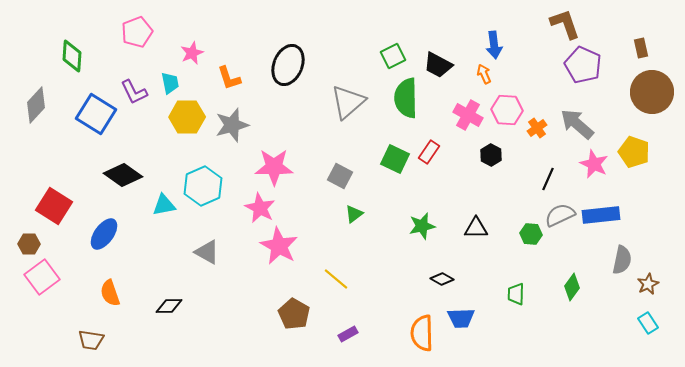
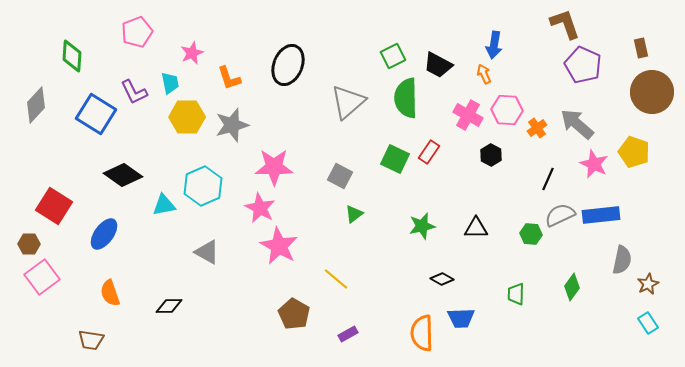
blue arrow at (494, 45): rotated 16 degrees clockwise
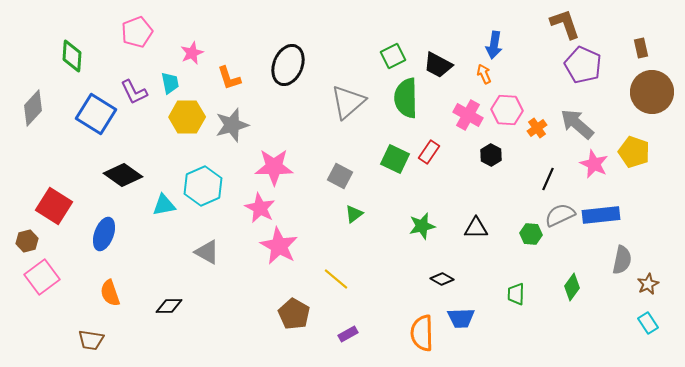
gray diamond at (36, 105): moved 3 px left, 3 px down
blue ellipse at (104, 234): rotated 16 degrees counterclockwise
brown hexagon at (29, 244): moved 2 px left, 3 px up; rotated 15 degrees counterclockwise
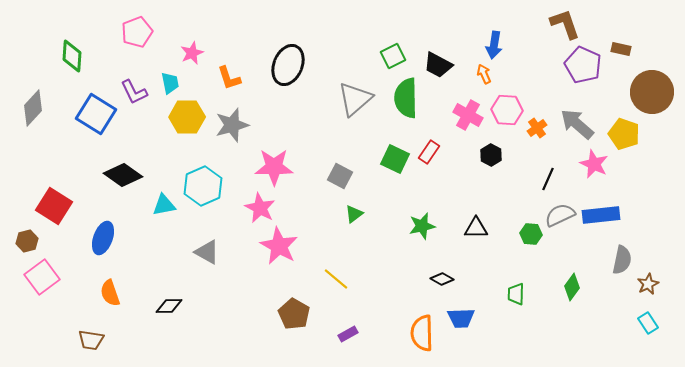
brown rectangle at (641, 48): moved 20 px left, 1 px down; rotated 66 degrees counterclockwise
gray triangle at (348, 102): moved 7 px right, 3 px up
yellow pentagon at (634, 152): moved 10 px left, 18 px up
blue ellipse at (104, 234): moved 1 px left, 4 px down
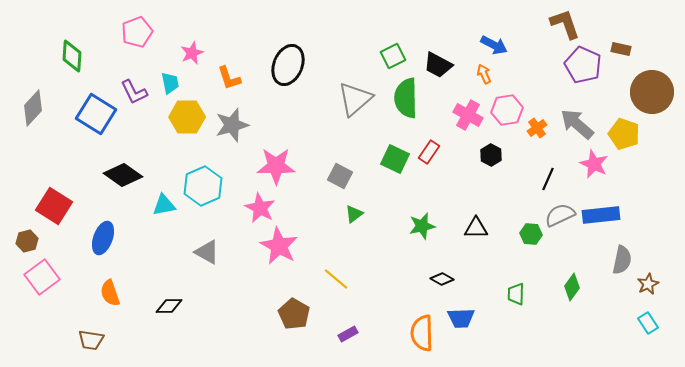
blue arrow at (494, 45): rotated 72 degrees counterclockwise
pink hexagon at (507, 110): rotated 12 degrees counterclockwise
pink star at (274, 167): moved 2 px right, 1 px up
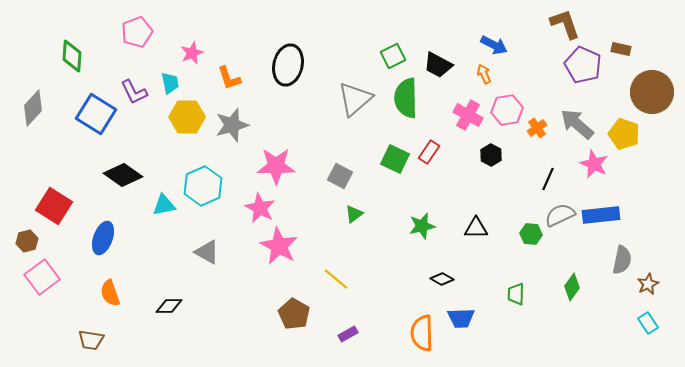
black ellipse at (288, 65): rotated 9 degrees counterclockwise
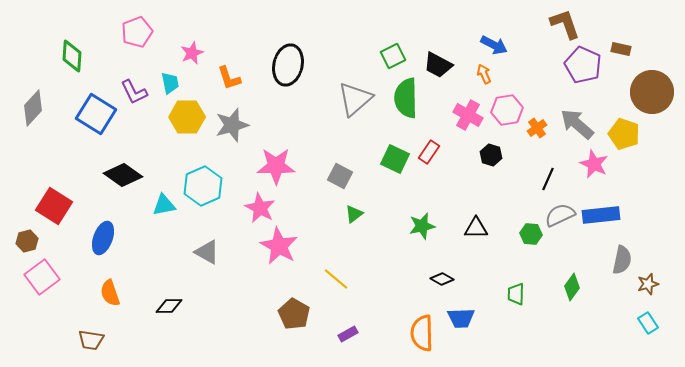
black hexagon at (491, 155): rotated 10 degrees counterclockwise
brown star at (648, 284): rotated 10 degrees clockwise
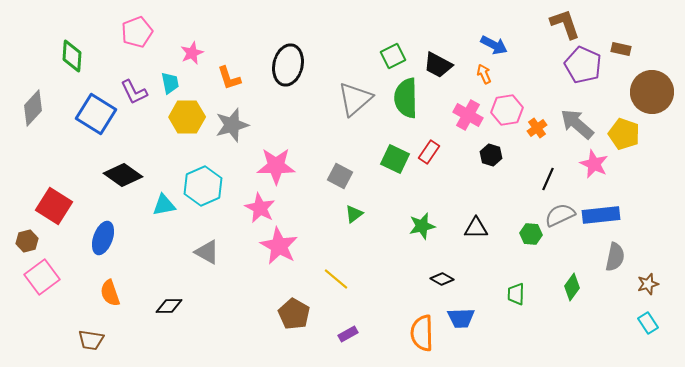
gray semicircle at (622, 260): moved 7 px left, 3 px up
